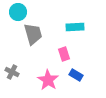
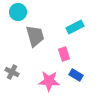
cyan rectangle: rotated 24 degrees counterclockwise
gray trapezoid: moved 2 px right, 2 px down
pink star: moved 1 px right, 1 px down; rotated 30 degrees counterclockwise
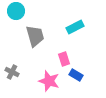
cyan circle: moved 2 px left, 1 px up
pink rectangle: moved 5 px down
pink star: rotated 15 degrees clockwise
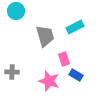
gray trapezoid: moved 10 px right
gray cross: rotated 24 degrees counterclockwise
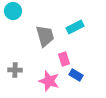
cyan circle: moved 3 px left
gray cross: moved 3 px right, 2 px up
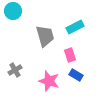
pink rectangle: moved 6 px right, 4 px up
gray cross: rotated 32 degrees counterclockwise
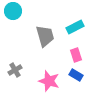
pink rectangle: moved 6 px right
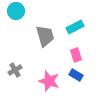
cyan circle: moved 3 px right
